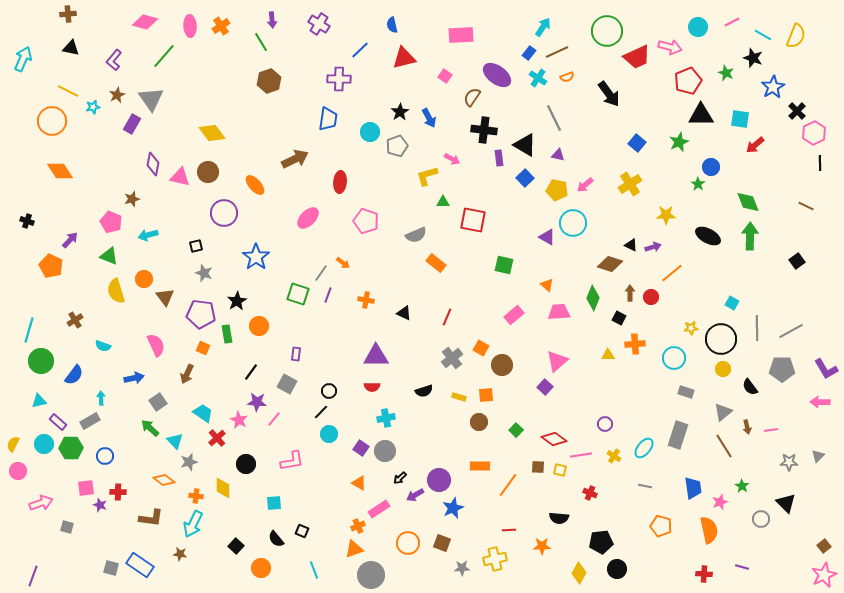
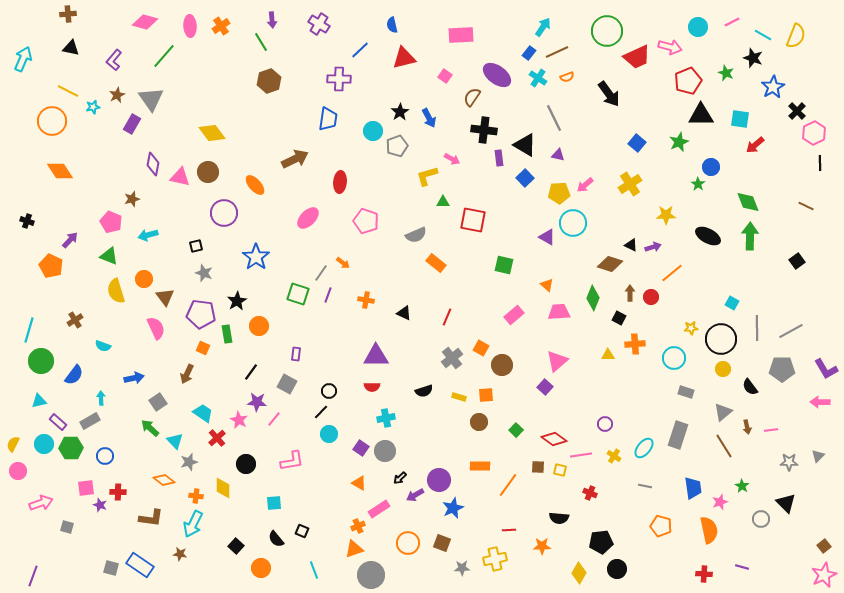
cyan circle at (370, 132): moved 3 px right, 1 px up
yellow pentagon at (557, 190): moved 2 px right, 3 px down; rotated 15 degrees counterclockwise
pink semicircle at (156, 345): moved 17 px up
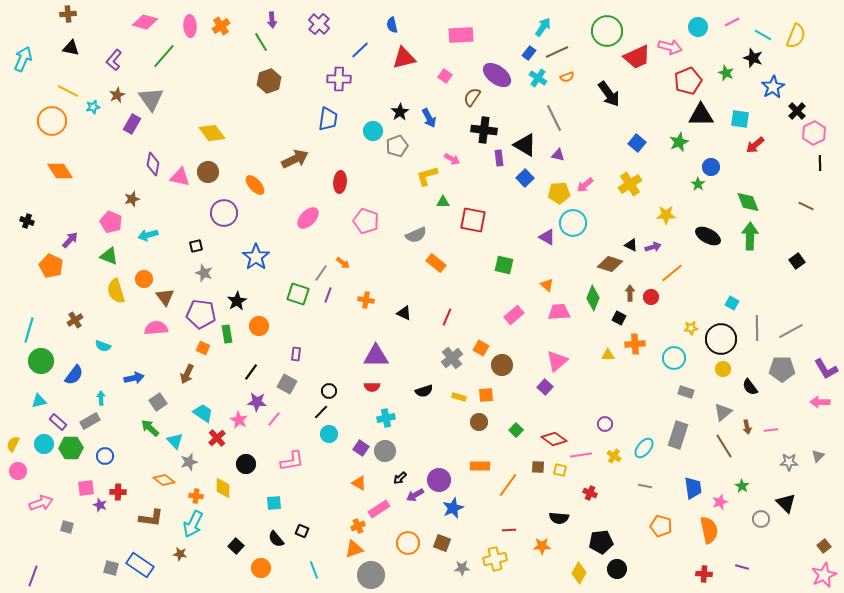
purple cross at (319, 24): rotated 10 degrees clockwise
pink semicircle at (156, 328): rotated 70 degrees counterclockwise
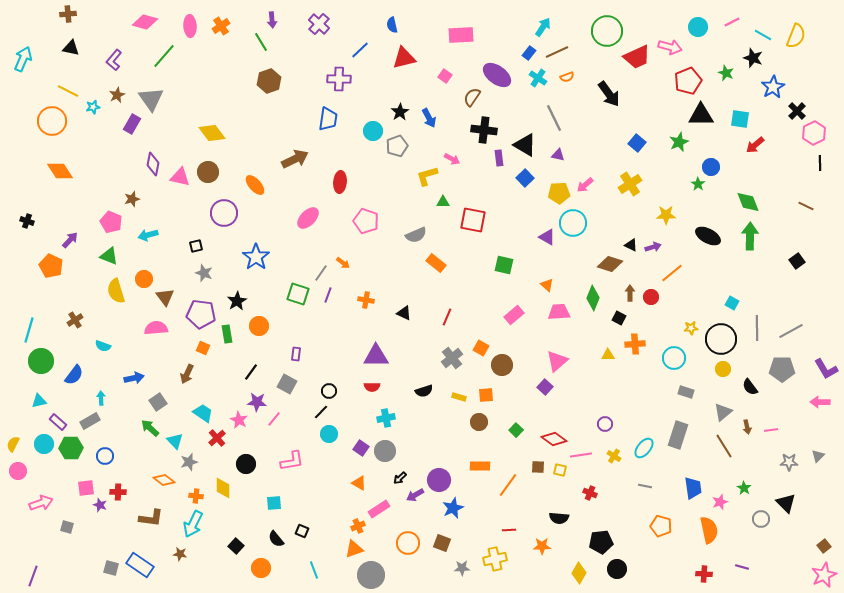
green star at (742, 486): moved 2 px right, 2 px down
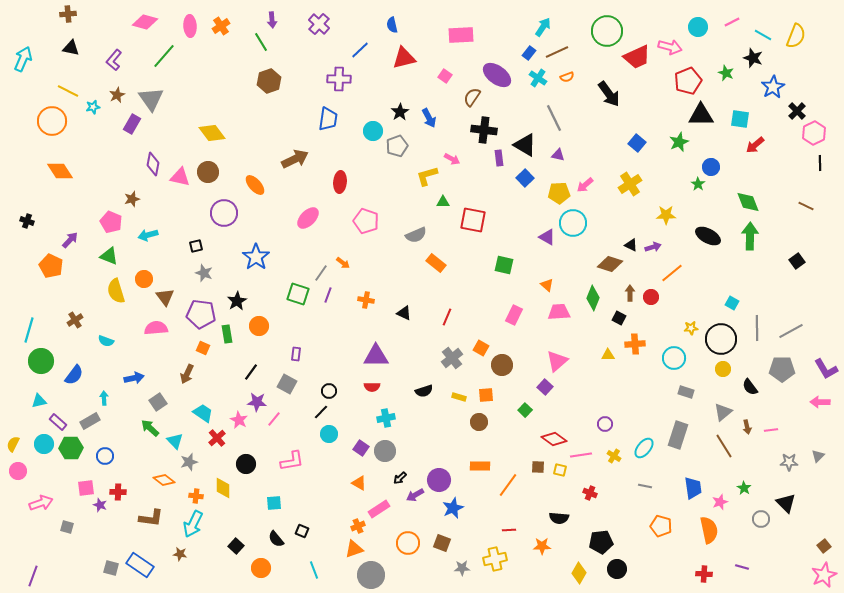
pink rectangle at (514, 315): rotated 24 degrees counterclockwise
cyan semicircle at (103, 346): moved 3 px right, 5 px up
cyan arrow at (101, 398): moved 3 px right
green square at (516, 430): moved 9 px right, 20 px up
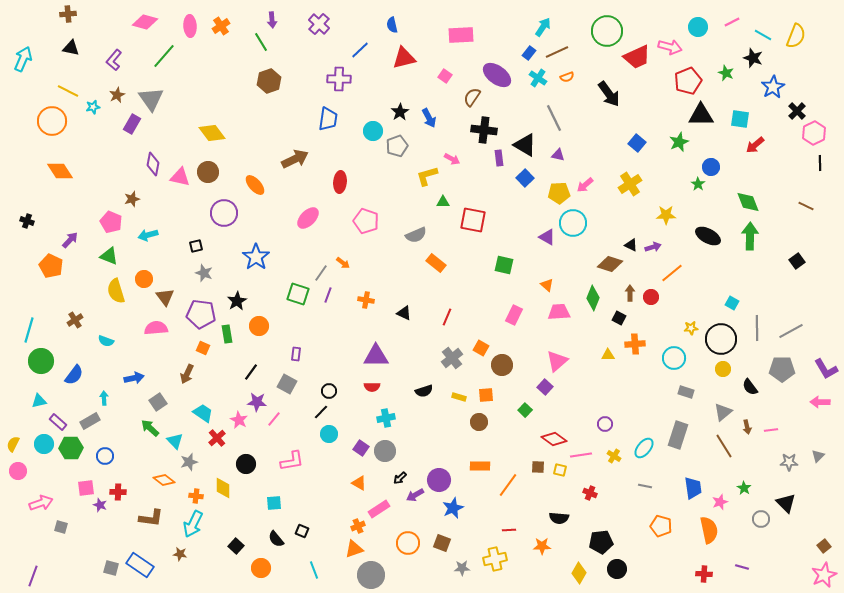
gray square at (67, 527): moved 6 px left
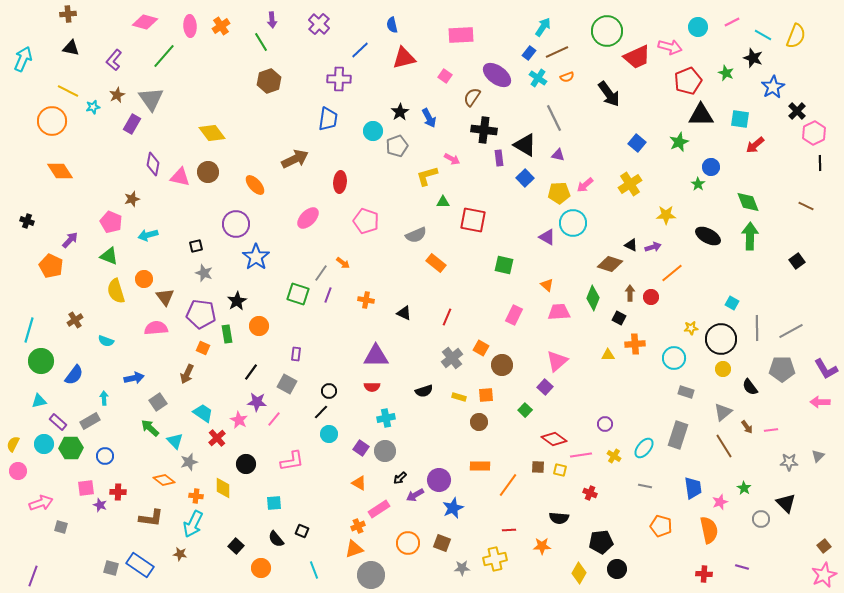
purple circle at (224, 213): moved 12 px right, 11 px down
brown arrow at (747, 427): rotated 24 degrees counterclockwise
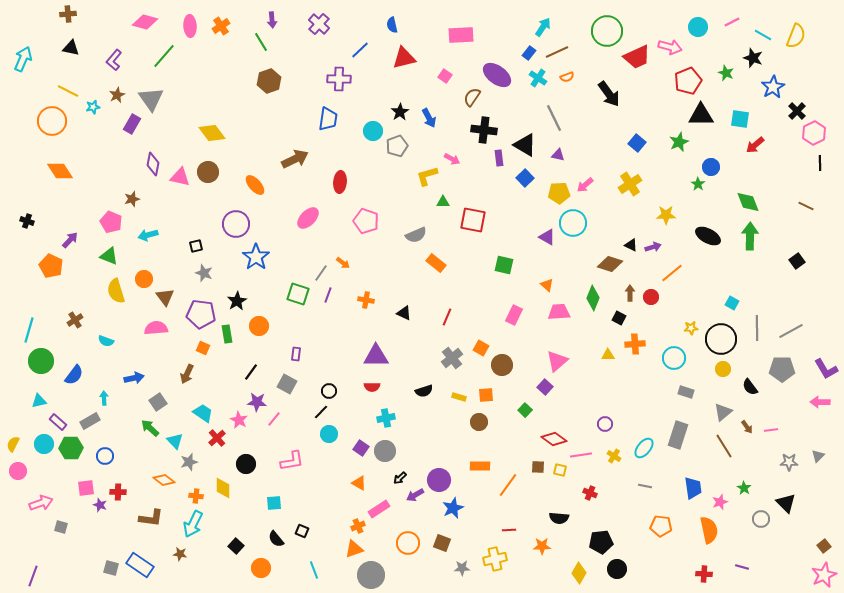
orange pentagon at (661, 526): rotated 10 degrees counterclockwise
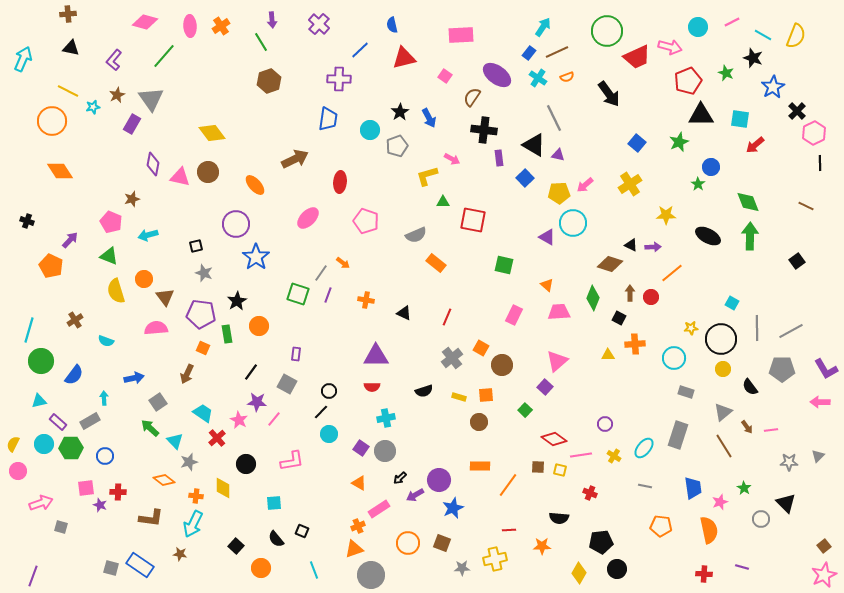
cyan circle at (373, 131): moved 3 px left, 1 px up
black triangle at (525, 145): moved 9 px right
purple arrow at (653, 247): rotated 14 degrees clockwise
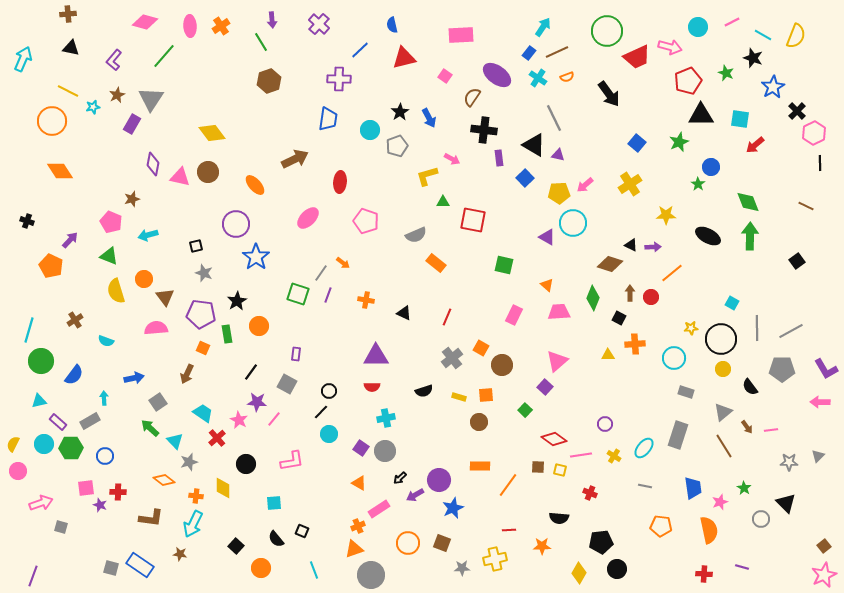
gray triangle at (151, 99): rotated 8 degrees clockwise
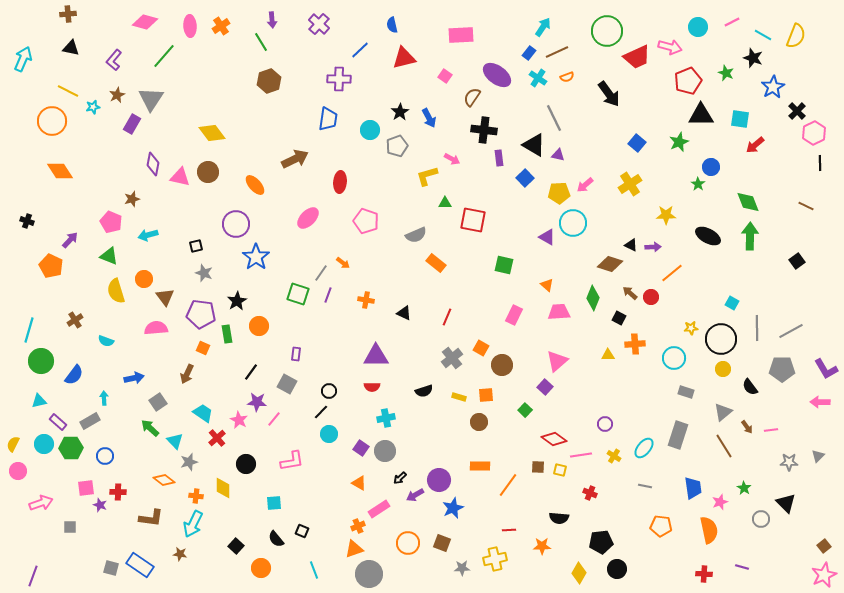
green triangle at (443, 202): moved 2 px right, 1 px down
brown arrow at (630, 293): rotated 49 degrees counterclockwise
gray square at (61, 527): moved 9 px right; rotated 16 degrees counterclockwise
gray circle at (371, 575): moved 2 px left, 1 px up
